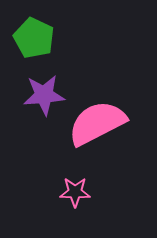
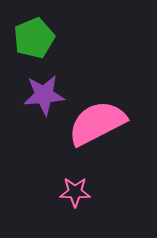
green pentagon: rotated 24 degrees clockwise
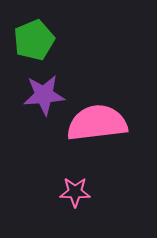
green pentagon: moved 2 px down
pink semicircle: rotated 20 degrees clockwise
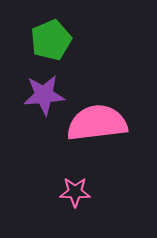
green pentagon: moved 17 px right
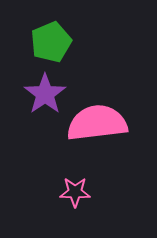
green pentagon: moved 2 px down
purple star: moved 1 px right, 1 px up; rotated 30 degrees counterclockwise
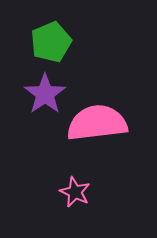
pink star: rotated 24 degrees clockwise
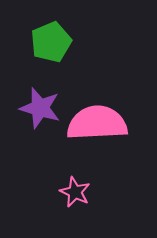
purple star: moved 5 px left, 14 px down; rotated 21 degrees counterclockwise
pink semicircle: rotated 4 degrees clockwise
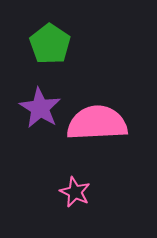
green pentagon: moved 1 px left, 2 px down; rotated 15 degrees counterclockwise
purple star: rotated 15 degrees clockwise
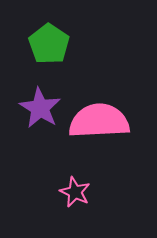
green pentagon: moved 1 px left
pink semicircle: moved 2 px right, 2 px up
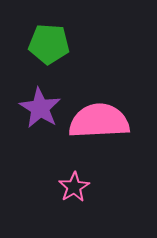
green pentagon: rotated 30 degrees counterclockwise
pink star: moved 1 px left, 5 px up; rotated 16 degrees clockwise
